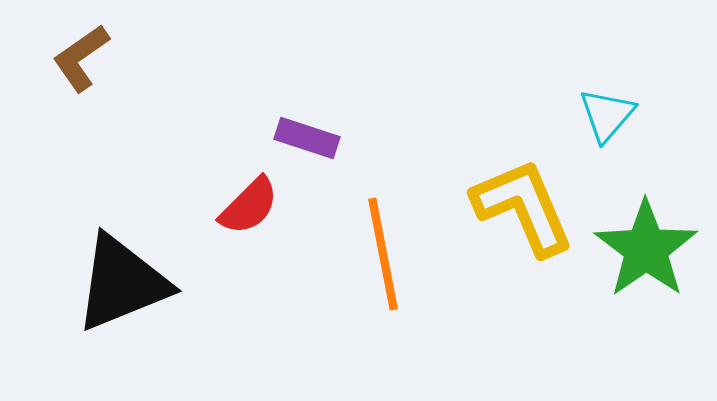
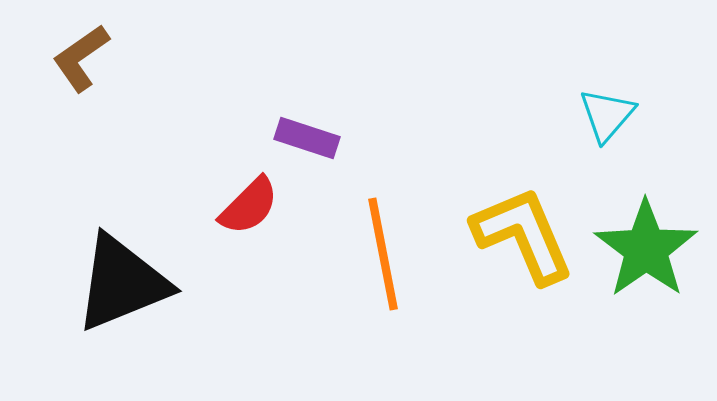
yellow L-shape: moved 28 px down
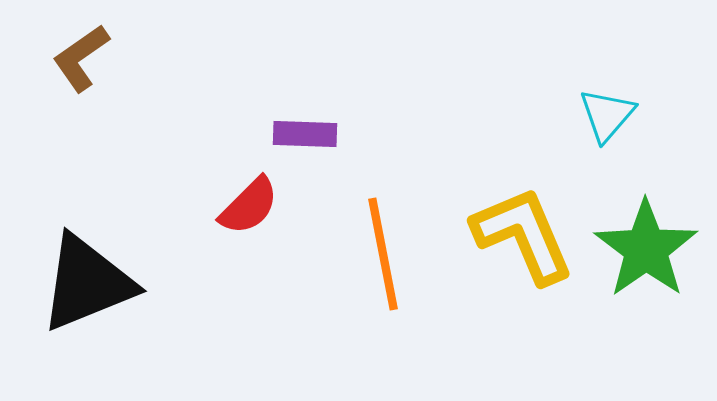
purple rectangle: moved 2 px left, 4 px up; rotated 16 degrees counterclockwise
black triangle: moved 35 px left
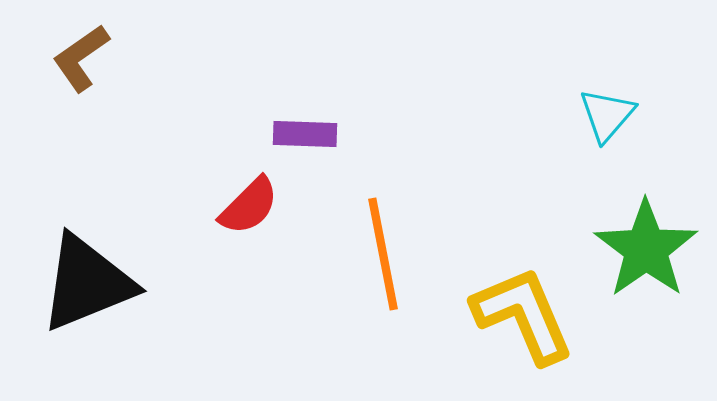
yellow L-shape: moved 80 px down
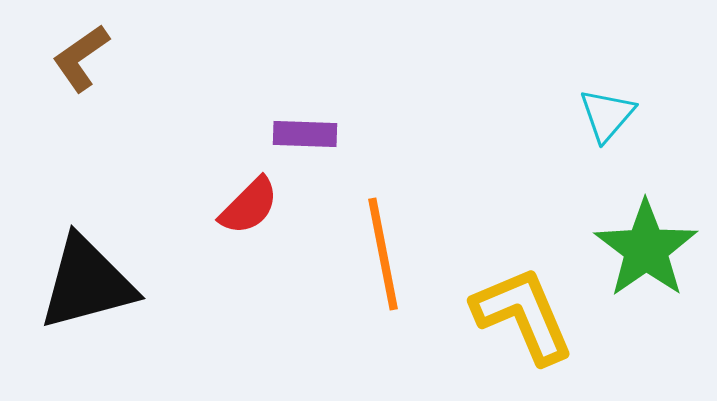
black triangle: rotated 7 degrees clockwise
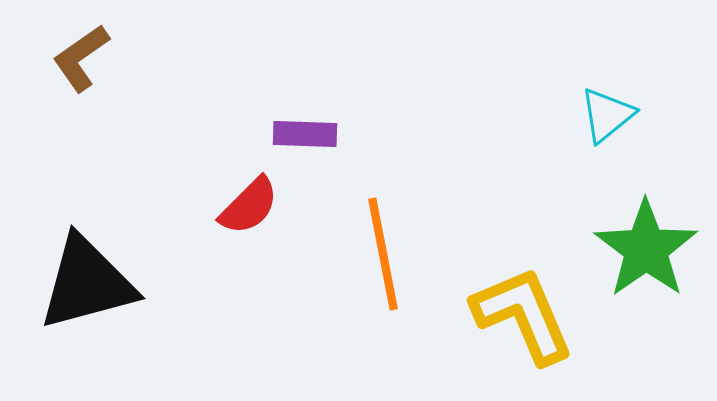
cyan triangle: rotated 10 degrees clockwise
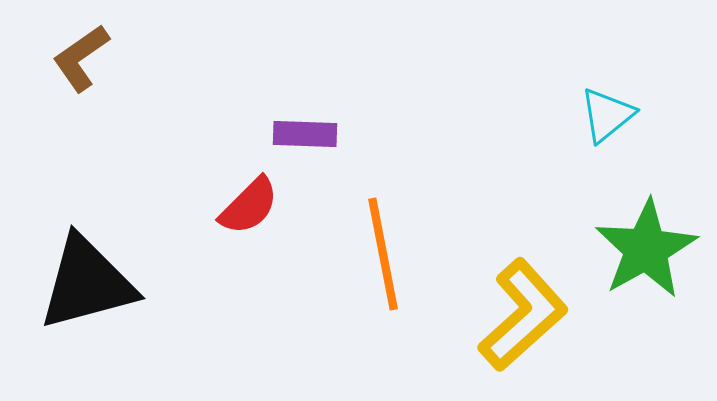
green star: rotated 6 degrees clockwise
yellow L-shape: rotated 71 degrees clockwise
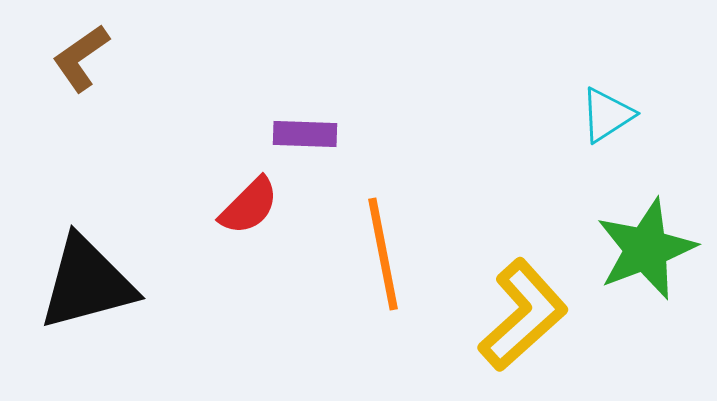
cyan triangle: rotated 6 degrees clockwise
green star: rotated 8 degrees clockwise
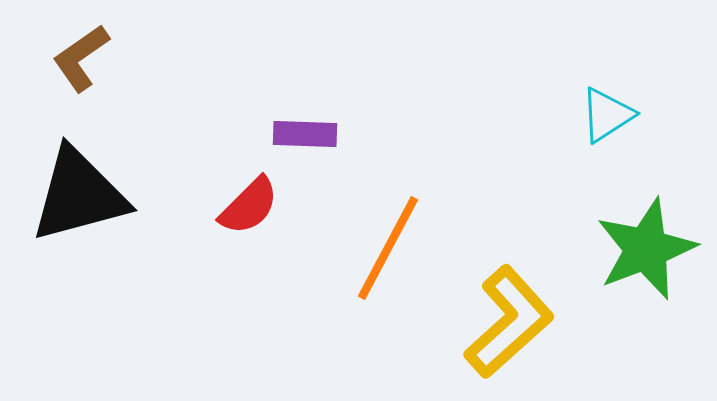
orange line: moved 5 px right, 6 px up; rotated 39 degrees clockwise
black triangle: moved 8 px left, 88 px up
yellow L-shape: moved 14 px left, 7 px down
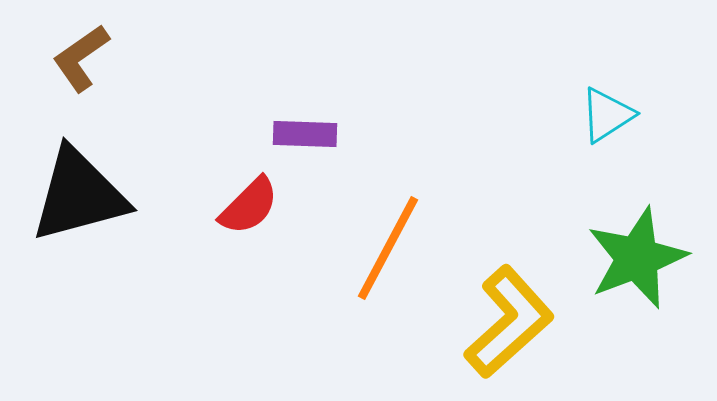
green star: moved 9 px left, 9 px down
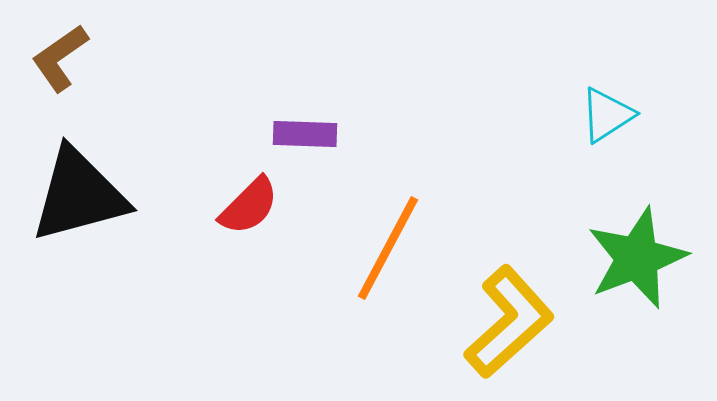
brown L-shape: moved 21 px left
